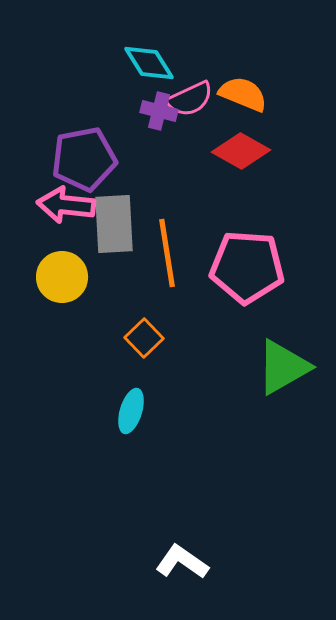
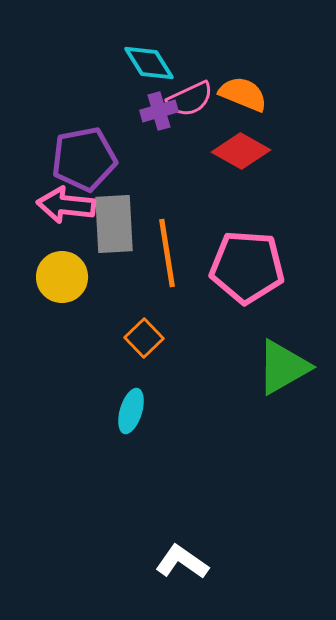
purple cross: rotated 30 degrees counterclockwise
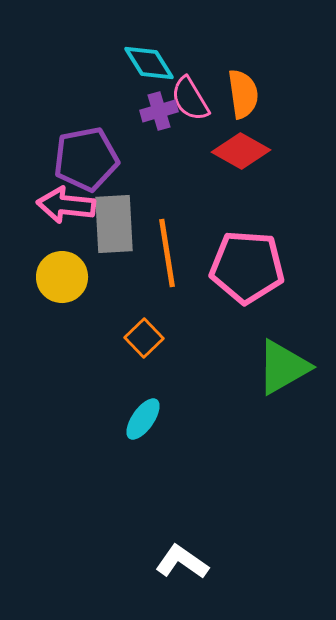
orange semicircle: rotated 60 degrees clockwise
pink semicircle: rotated 84 degrees clockwise
purple pentagon: moved 2 px right
cyan ellipse: moved 12 px right, 8 px down; rotated 18 degrees clockwise
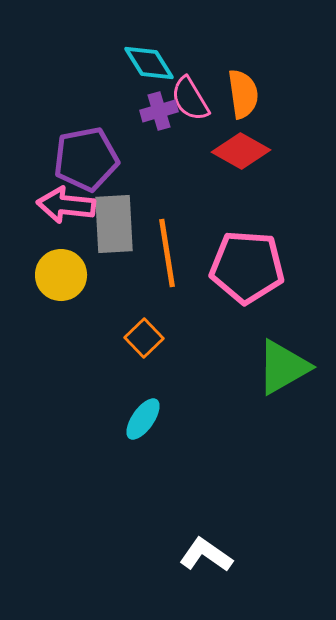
yellow circle: moved 1 px left, 2 px up
white L-shape: moved 24 px right, 7 px up
